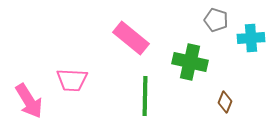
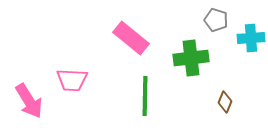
green cross: moved 1 px right, 4 px up; rotated 20 degrees counterclockwise
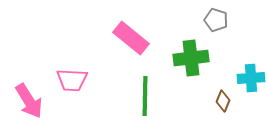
cyan cross: moved 40 px down
brown diamond: moved 2 px left, 1 px up
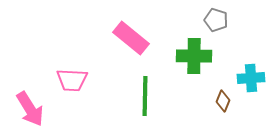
green cross: moved 3 px right, 2 px up; rotated 8 degrees clockwise
pink arrow: moved 1 px right, 8 px down
